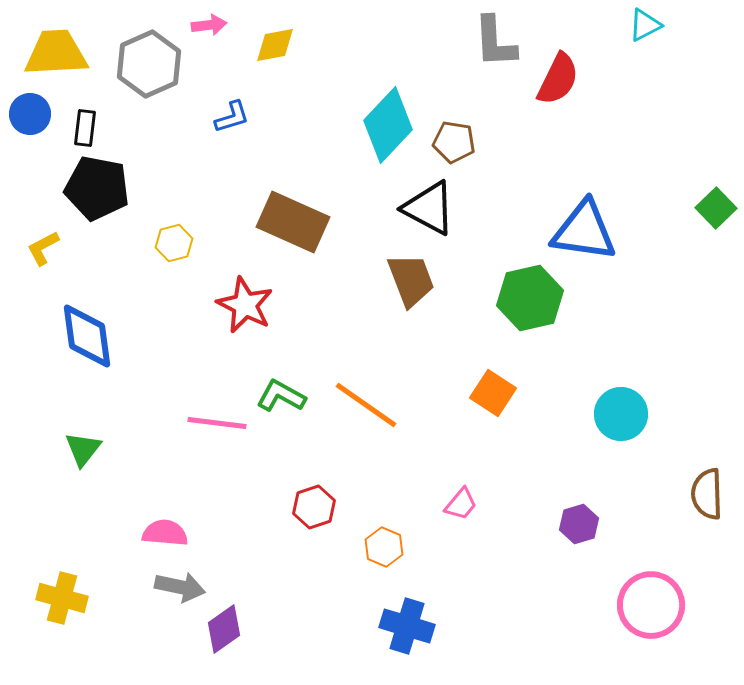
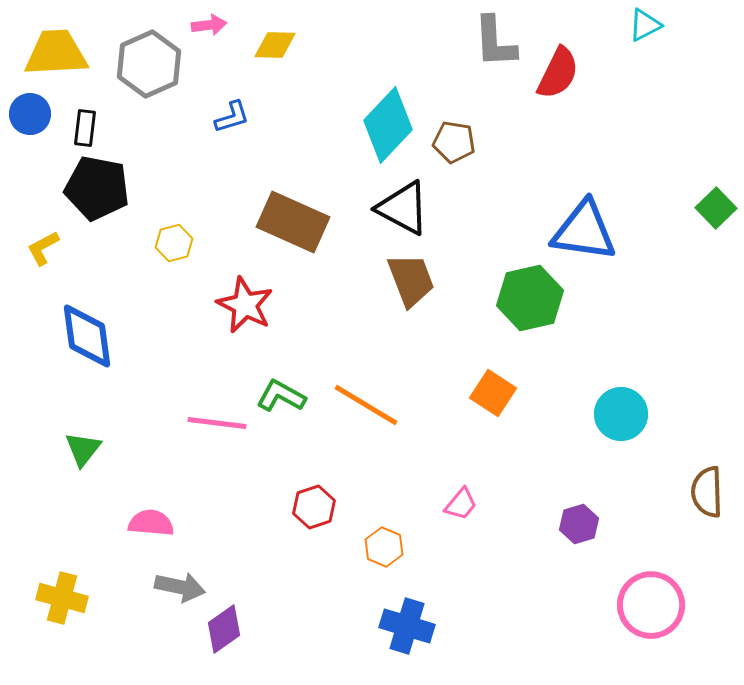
yellow diamond: rotated 12 degrees clockwise
red semicircle: moved 6 px up
black triangle: moved 26 px left
orange line: rotated 4 degrees counterclockwise
brown semicircle: moved 2 px up
pink semicircle: moved 14 px left, 10 px up
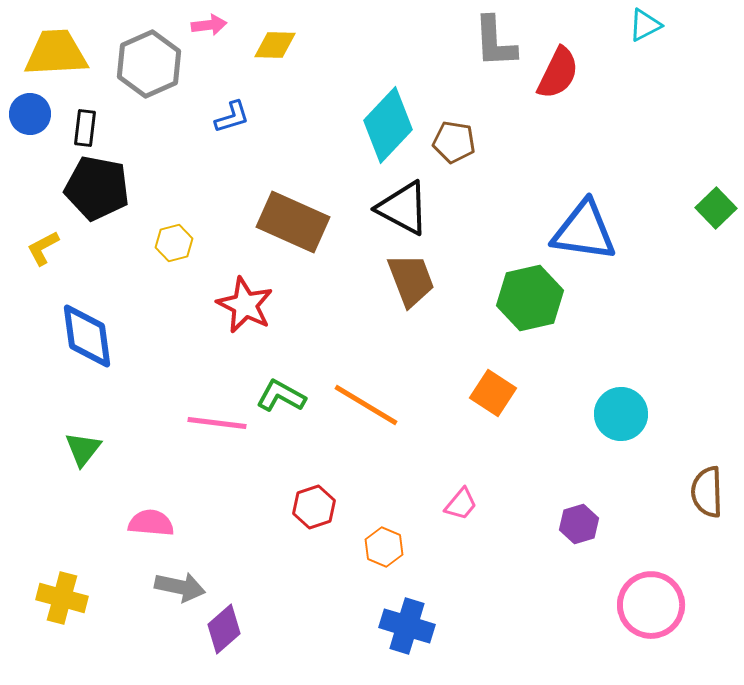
purple diamond: rotated 6 degrees counterclockwise
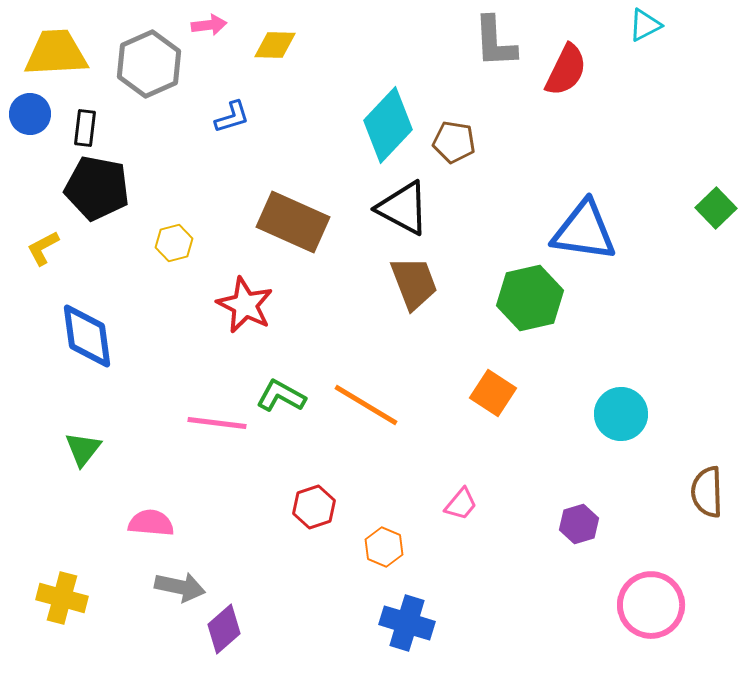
red semicircle: moved 8 px right, 3 px up
brown trapezoid: moved 3 px right, 3 px down
blue cross: moved 3 px up
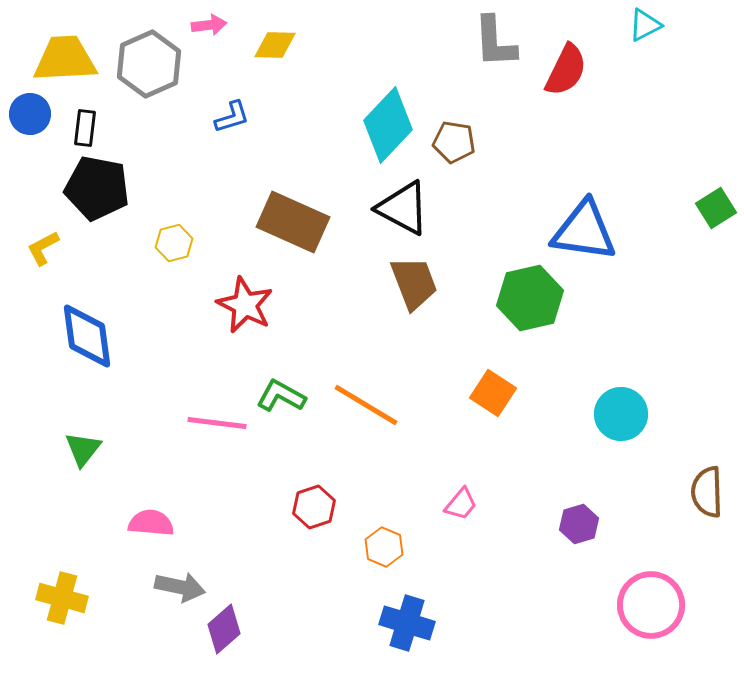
yellow trapezoid: moved 9 px right, 6 px down
green square: rotated 12 degrees clockwise
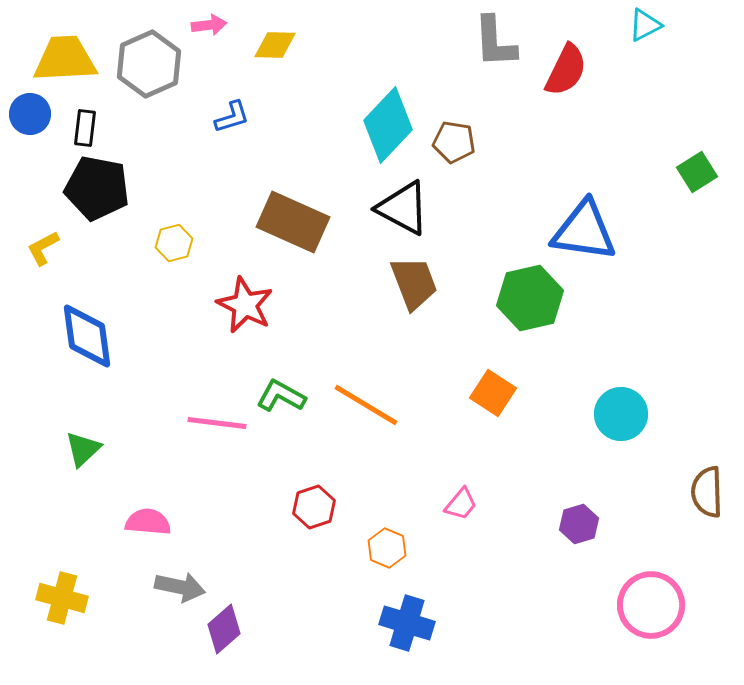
green square: moved 19 px left, 36 px up
green triangle: rotated 9 degrees clockwise
pink semicircle: moved 3 px left, 1 px up
orange hexagon: moved 3 px right, 1 px down
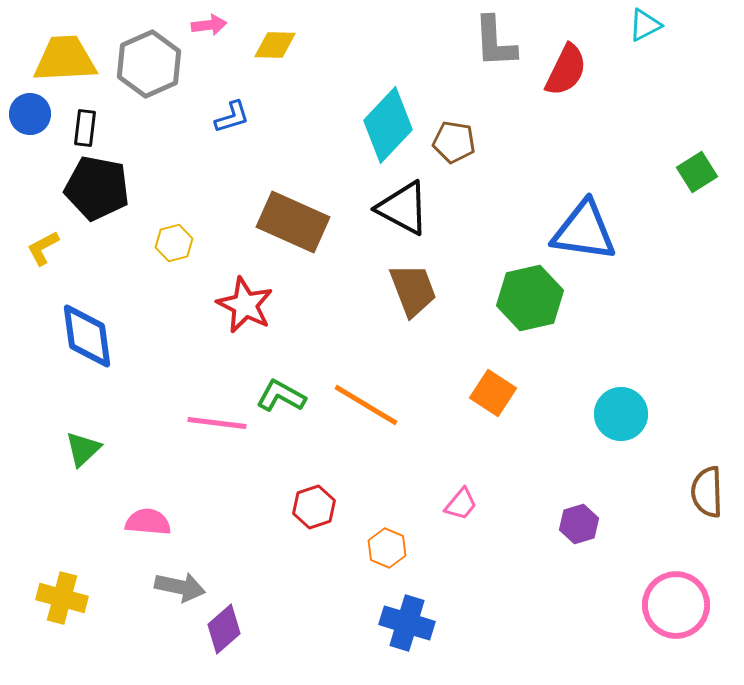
brown trapezoid: moved 1 px left, 7 px down
pink circle: moved 25 px right
